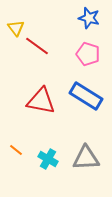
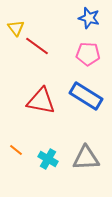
pink pentagon: rotated 15 degrees counterclockwise
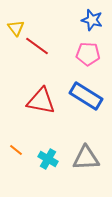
blue star: moved 3 px right, 2 px down
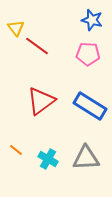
blue rectangle: moved 4 px right, 10 px down
red triangle: rotated 48 degrees counterclockwise
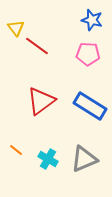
gray triangle: moved 2 px left, 1 px down; rotated 20 degrees counterclockwise
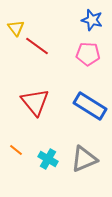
red triangle: moved 6 px left, 1 px down; rotated 32 degrees counterclockwise
